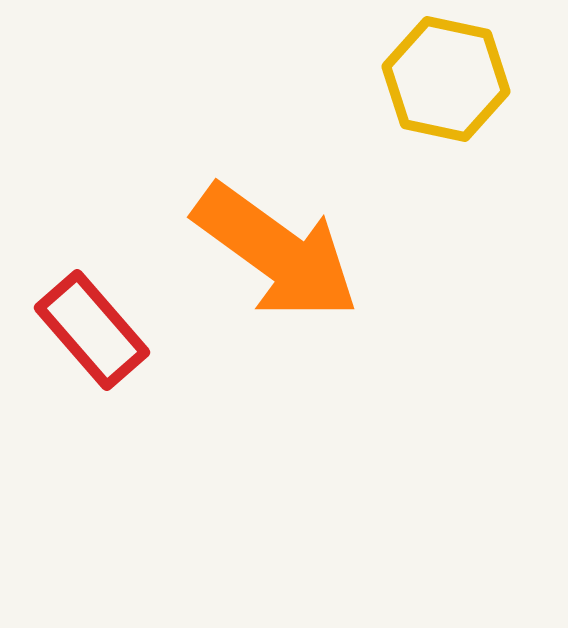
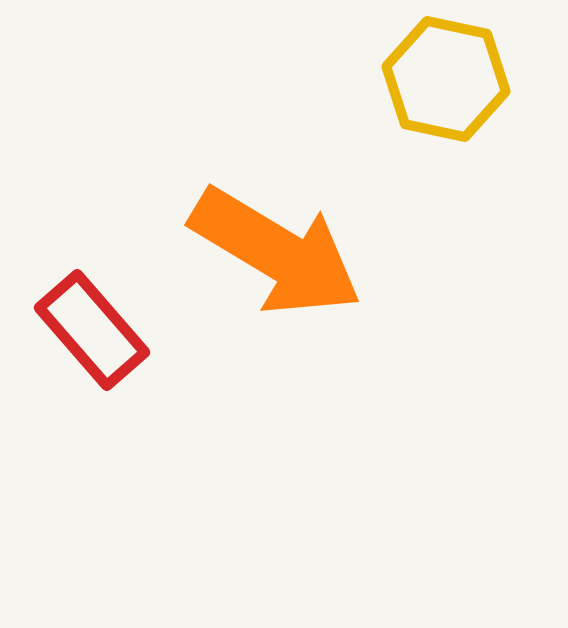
orange arrow: rotated 5 degrees counterclockwise
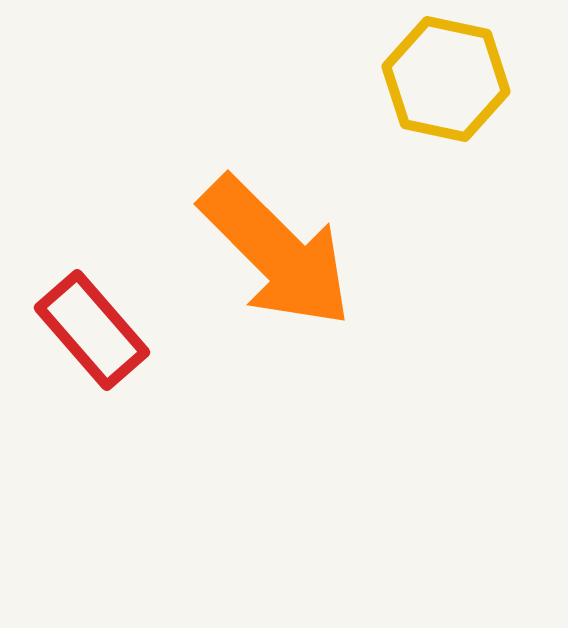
orange arrow: rotated 14 degrees clockwise
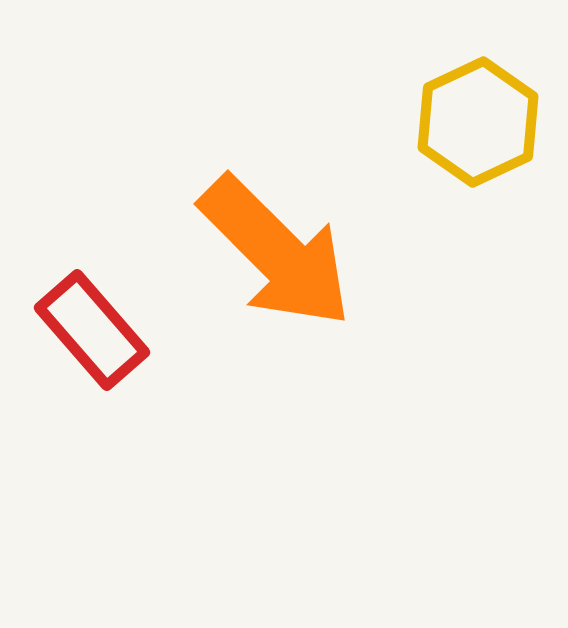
yellow hexagon: moved 32 px right, 43 px down; rotated 23 degrees clockwise
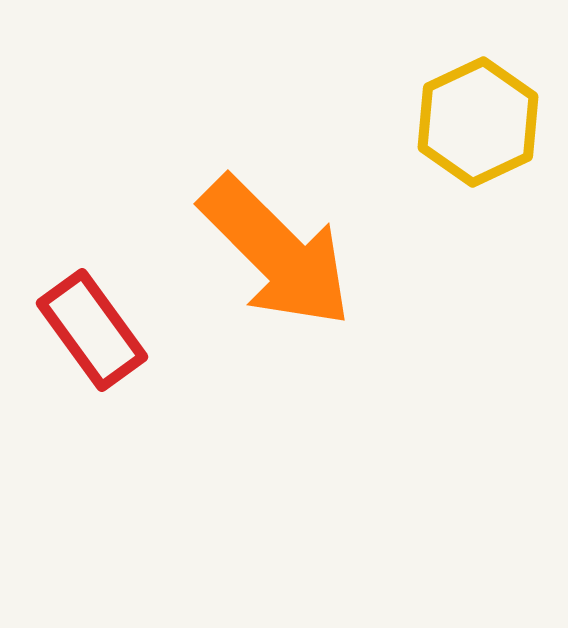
red rectangle: rotated 5 degrees clockwise
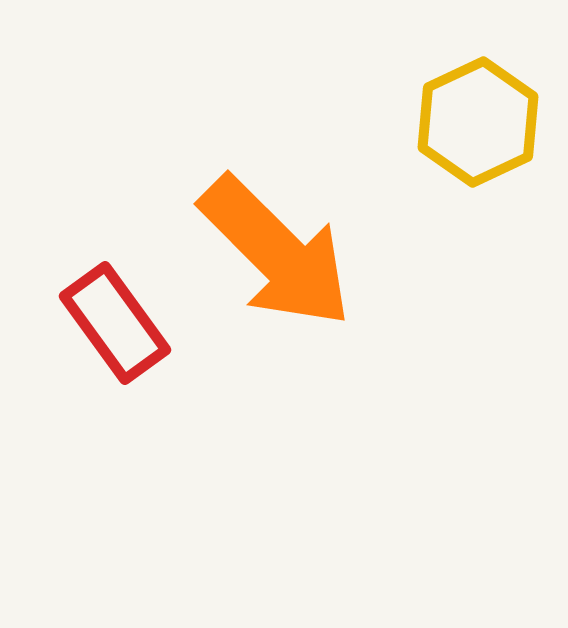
red rectangle: moved 23 px right, 7 px up
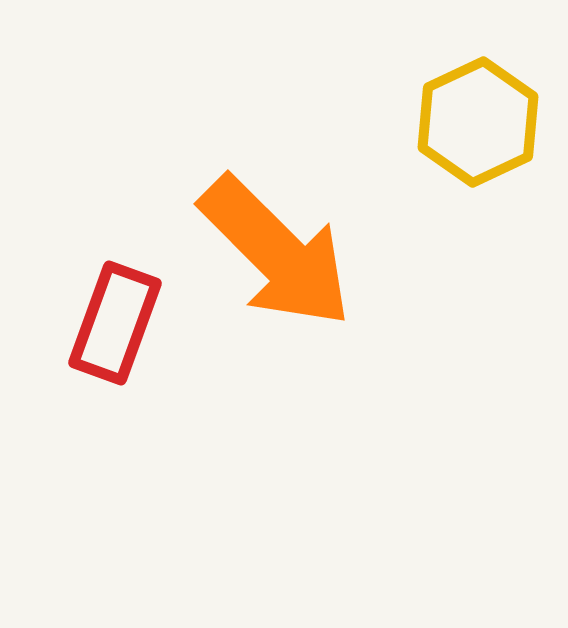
red rectangle: rotated 56 degrees clockwise
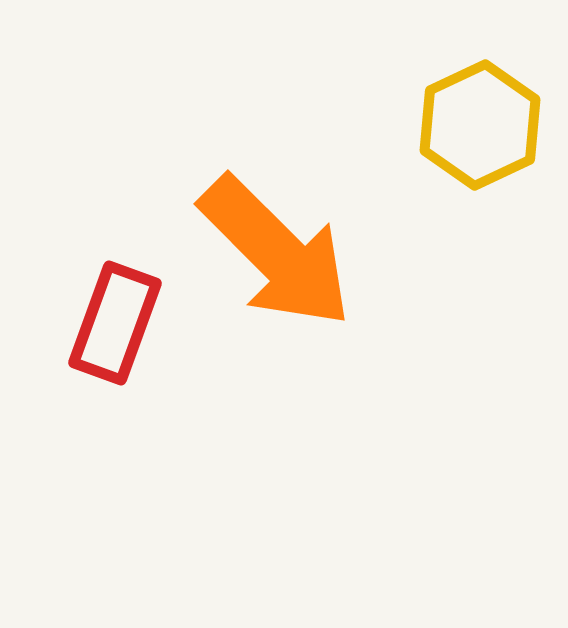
yellow hexagon: moved 2 px right, 3 px down
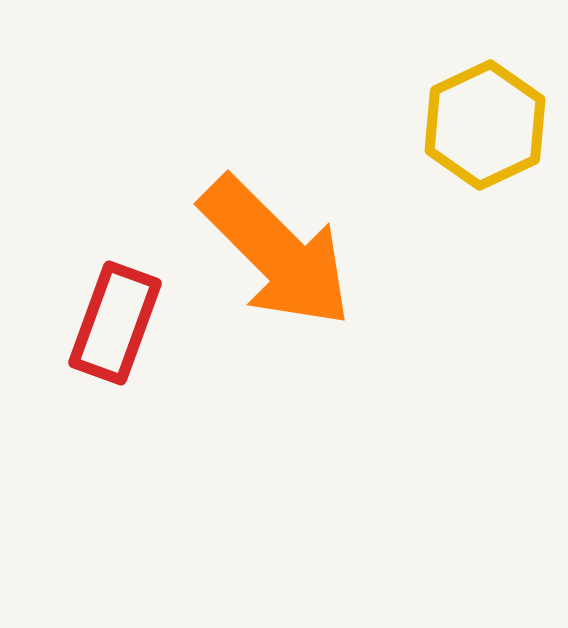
yellow hexagon: moved 5 px right
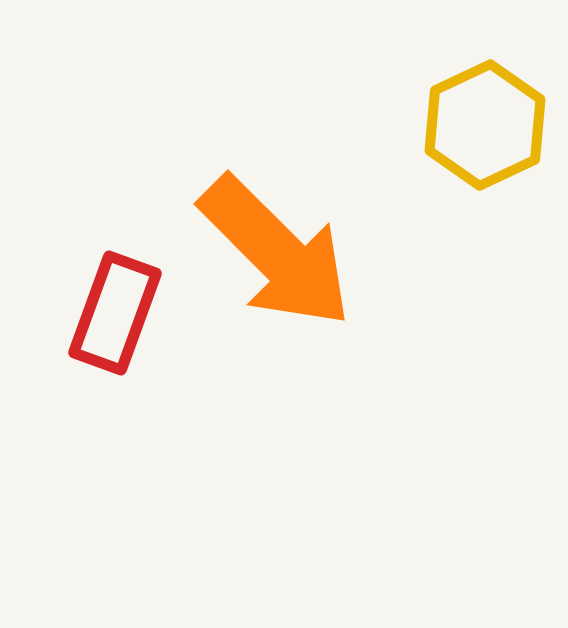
red rectangle: moved 10 px up
